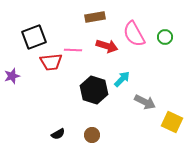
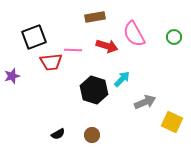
green circle: moved 9 px right
gray arrow: rotated 50 degrees counterclockwise
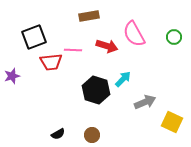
brown rectangle: moved 6 px left, 1 px up
cyan arrow: moved 1 px right
black hexagon: moved 2 px right
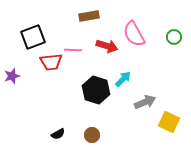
black square: moved 1 px left
yellow square: moved 3 px left
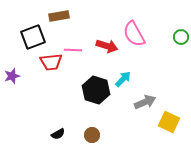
brown rectangle: moved 30 px left
green circle: moved 7 px right
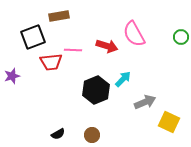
black hexagon: rotated 20 degrees clockwise
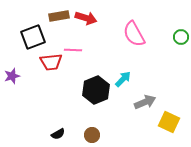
red arrow: moved 21 px left, 28 px up
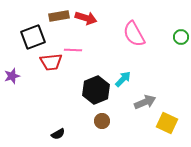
yellow square: moved 2 px left, 1 px down
brown circle: moved 10 px right, 14 px up
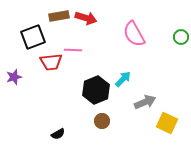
purple star: moved 2 px right, 1 px down
